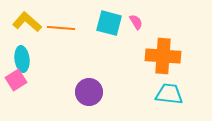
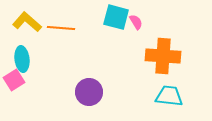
cyan square: moved 7 px right, 6 px up
pink square: moved 2 px left
cyan trapezoid: moved 2 px down
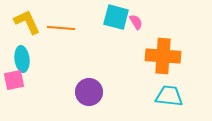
yellow L-shape: rotated 24 degrees clockwise
pink square: rotated 20 degrees clockwise
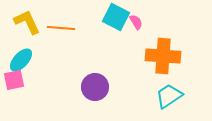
cyan square: rotated 12 degrees clockwise
cyan ellipse: moved 1 px left, 1 px down; rotated 50 degrees clockwise
purple circle: moved 6 px right, 5 px up
cyan trapezoid: rotated 40 degrees counterclockwise
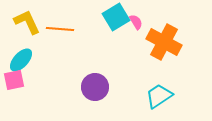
cyan square: rotated 32 degrees clockwise
orange line: moved 1 px left, 1 px down
orange cross: moved 1 px right, 14 px up; rotated 24 degrees clockwise
cyan trapezoid: moved 10 px left
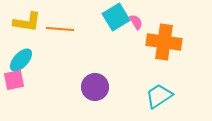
yellow L-shape: rotated 124 degrees clockwise
orange cross: rotated 20 degrees counterclockwise
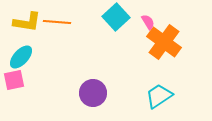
cyan square: rotated 12 degrees counterclockwise
pink semicircle: moved 12 px right
orange line: moved 3 px left, 7 px up
orange cross: rotated 28 degrees clockwise
cyan ellipse: moved 3 px up
purple circle: moved 2 px left, 6 px down
